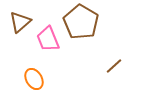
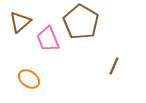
brown line: rotated 24 degrees counterclockwise
orange ellipse: moved 5 px left; rotated 25 degrees counterclockwise
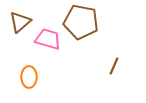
brown pentagon: rotated 20 degrees counterclockwise
pink trapezoid: rotated 128 degrees clockwise
orange ellipse: moved 2 px up; rotated 55 degrees clockwise
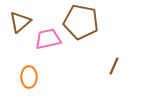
pink trapezoid: rotated 28 degrees counterclockwise
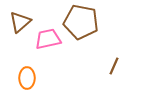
orange ellipse: moved 2 px left, 1 px down
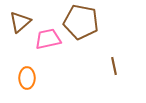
brown line: rotated 36 degrees counterclockwise
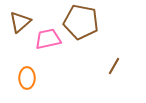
brown line: rotated 42 degrees clockwise
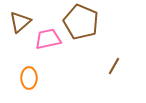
brown pentagon: rotated 12 degrees clockwise
orange ellipse: moved 2 px right
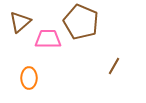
pink trapezoid: rotated 12 degrees clockwise
